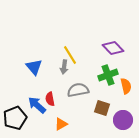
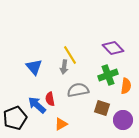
orange semicircle: rotated 21 degrees clockwise
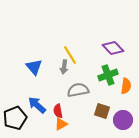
red semicircle: moved 8 px right, 12 px down
brown square: moved 3 px down
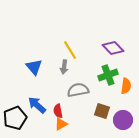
yellow line: moved 5 px up
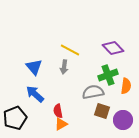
yellow line: rotated 30 degrees counterclockwise
gray semicircle: moved 15 px right, 2 px down
blue arrow: moved 2 px left, 11 px up
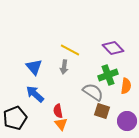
gray semicircle: rotated 45 degrees clockwise
purple circle: moved 4 px right, 1 px down
orange triangle: rotated 40 degrees counterclockwise
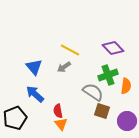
gray arrow: rotated 48 degrees clockwise
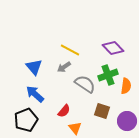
gray semicircle: moved 8 px left, 8 px up
red semicircle: moved 6 px right; rotated 128 degrees counterclockwise
black pentagon: moved 11 px right, 2 px down
orange triangle: moved 14 px right, 4 px down
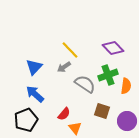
yellow line: rotated 18 degrees clockwise
blue triangle: rotated 24 degrees clockwise
red semicircle: moved 3 px down
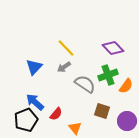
yellow line: moved 4 px left, 2 px up
orange semicircle: rotated 28 degrees clockwise
blue arrow: moved 8 px down
red semicircle: moved 8 px left
